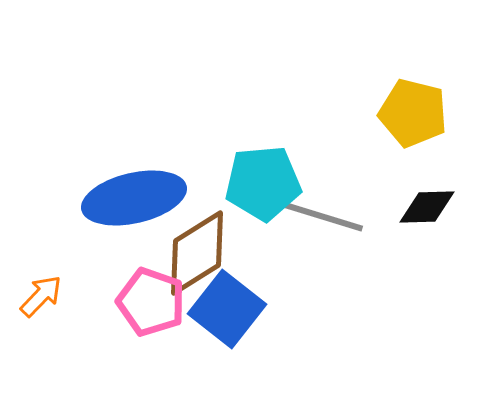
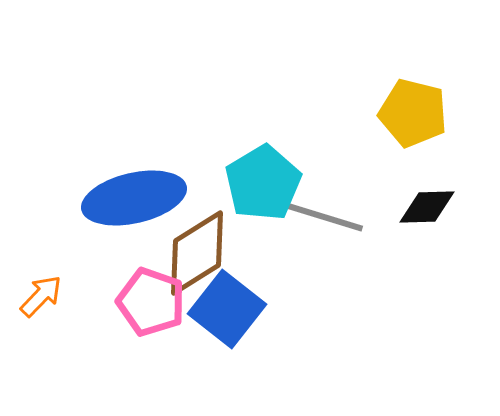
cyan pentagon: rotated 26 degrees counterclockwise
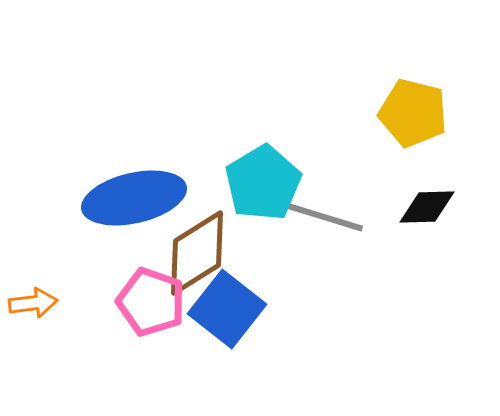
orange arrow: moved 8 px left, 7 px down; rotated 39 degrees clockwise
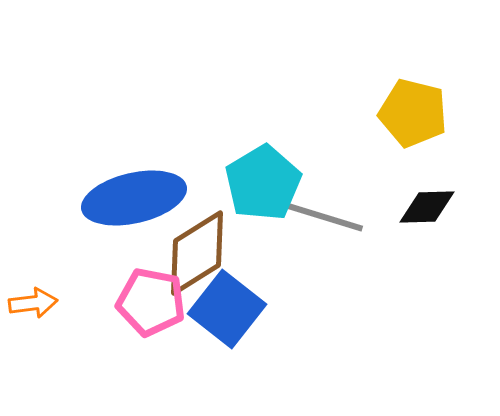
pink pentagon: rotated 8 degrees counterclockwise
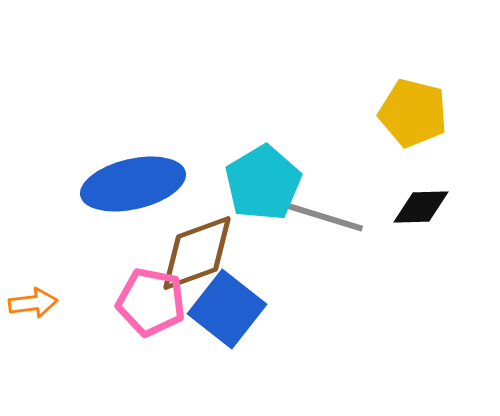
blue ellipse: moved 1 px left, 14 px up
black diamond: moved 6 px left
brown diamond: rotated 12 degrees clockwise
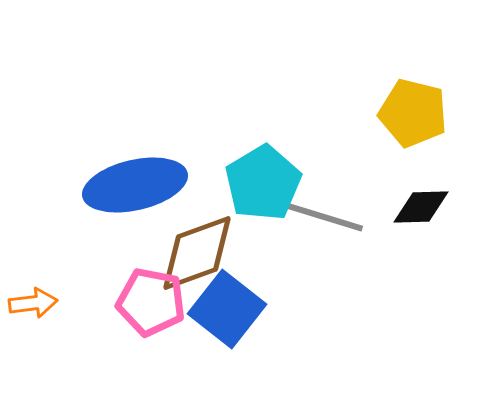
blue ellipse: moved 2 px right, 1 px down
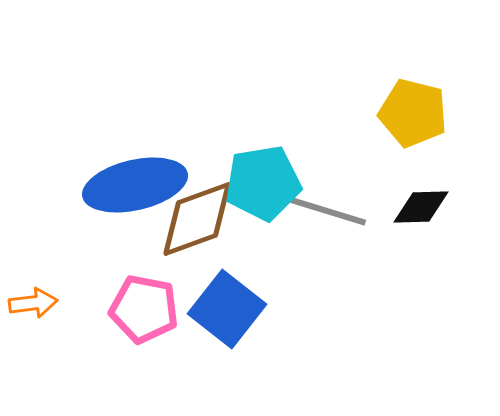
cyan pentagon: rotated 22 degrees clockwise
gray line: moved 3 px right, 6 px up
brown diamond: moved 34 px up
pink pentagon: moved 7 px left, 7 px down
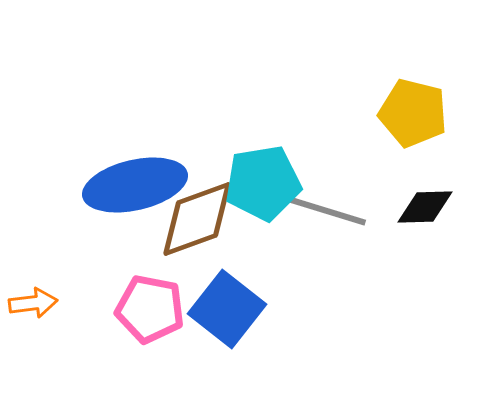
black diamond: moved 4 px right
pink pentagon: moved 6 px right
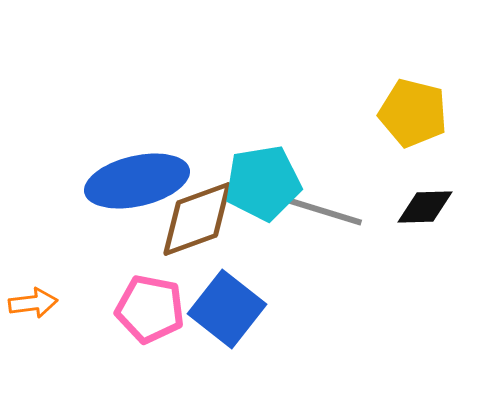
blue ellipse: moved 2 px right, 4 px up
gray line: moved 4 px left
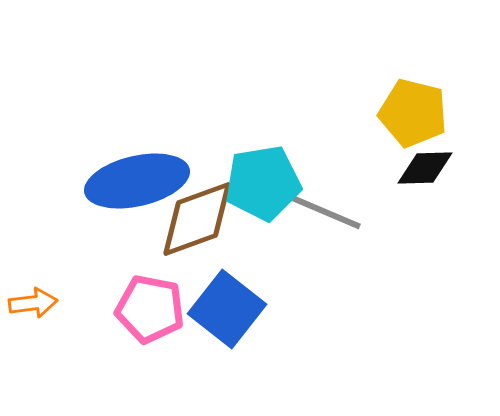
black diamond: moved 39 px up
gray line: rotated 6 degrees clockwise
